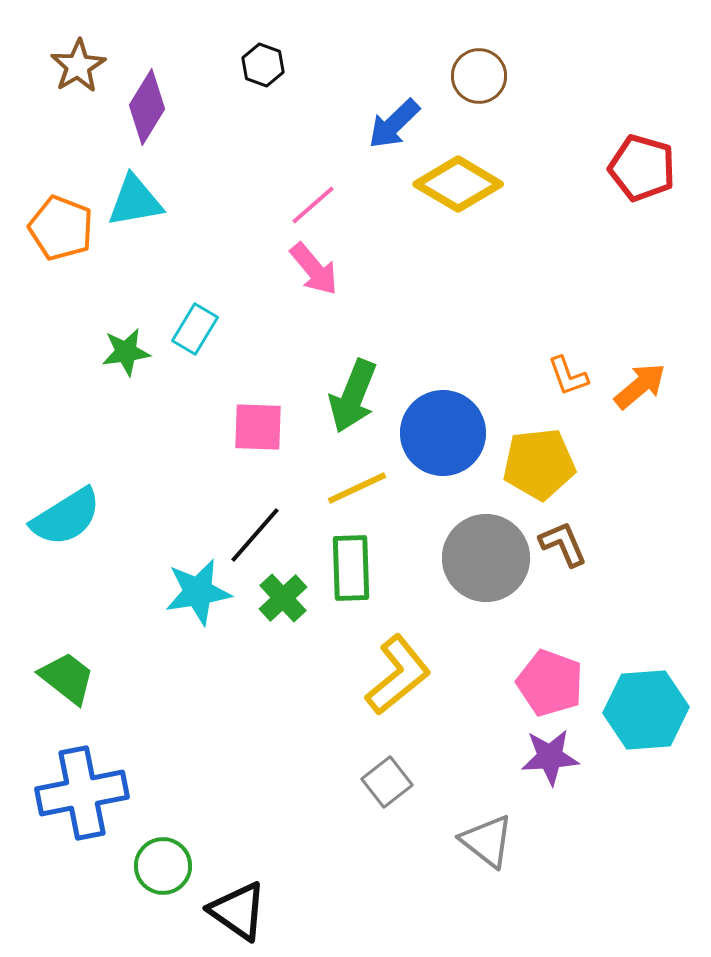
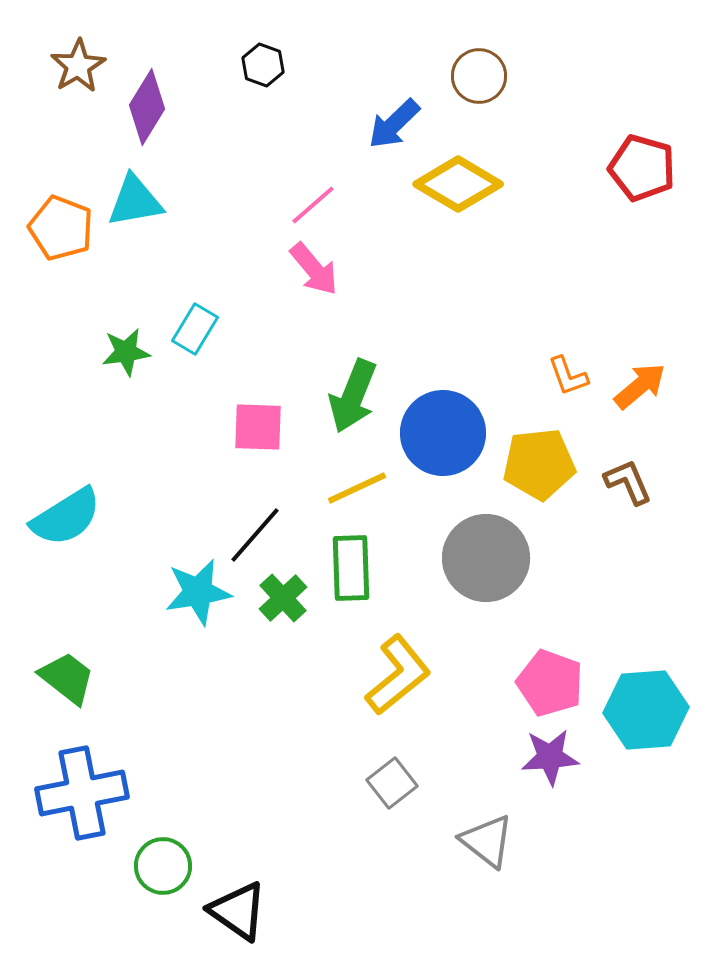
brown L-shape: moved 65 px right, 62 px up
gray square: moved 5 px right, 1 px down
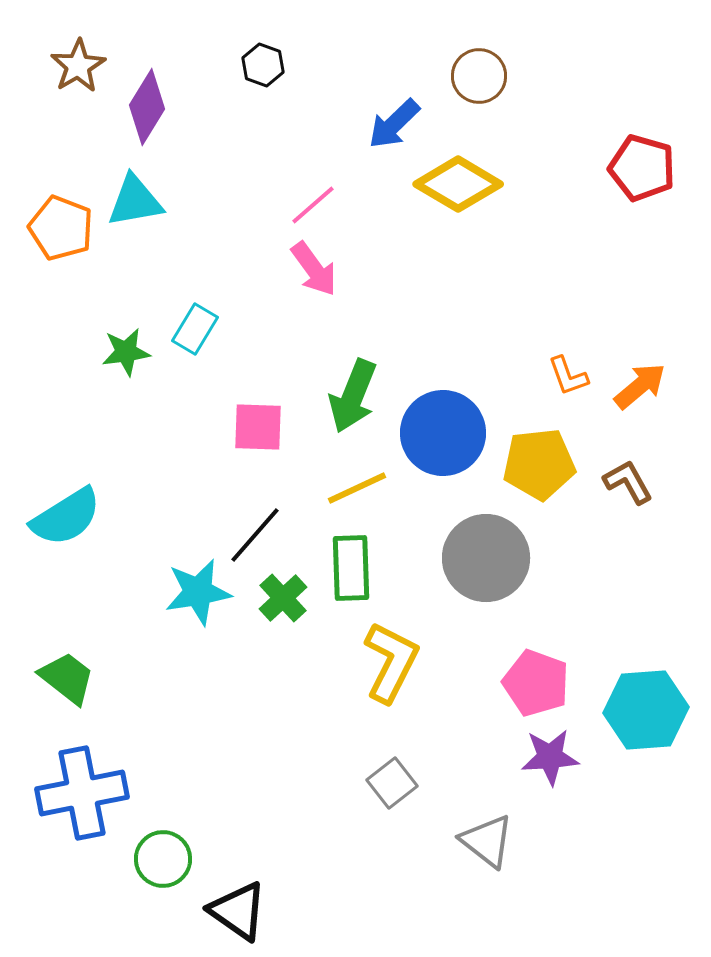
pink arrow: rotated 4 degrees clockwise
brown L-shape: rotated 6 degrees counterclockwise
yellow L-shape: moved 7 px left, 13 px up; rotated 24 degrees counterclockwise
pink pentagon: moved 14 px left
green circle: moved 7 px up
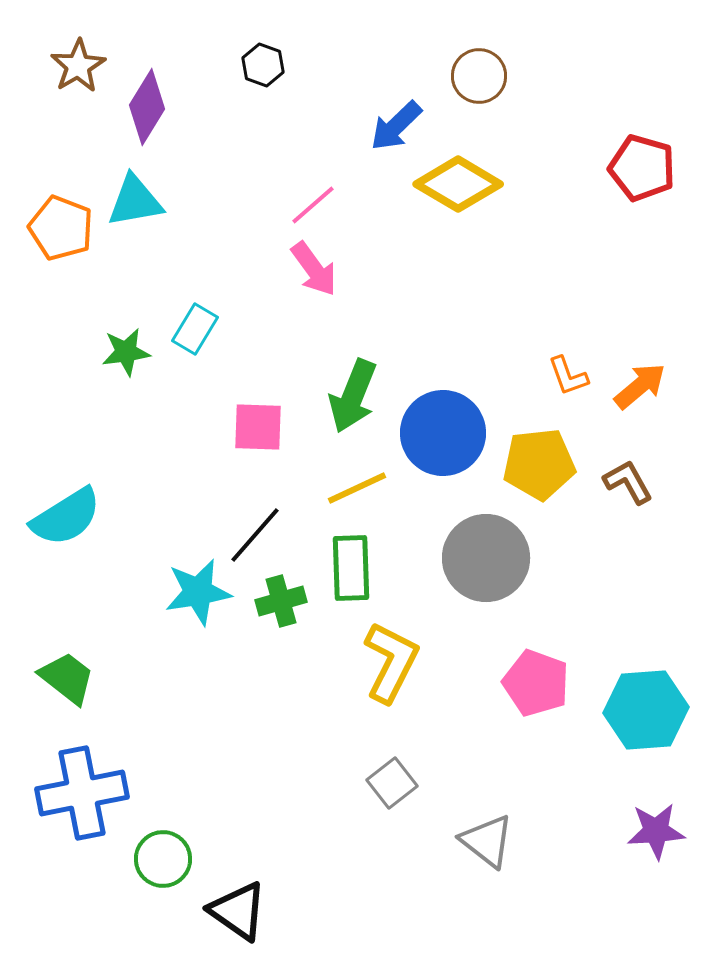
blue arrow: moved 2 px right, 2 px down
green cross: moved 2 px left, 3 px down; rotated 27 degrees clockwise
purple star: moved 106 px right, 74 px down
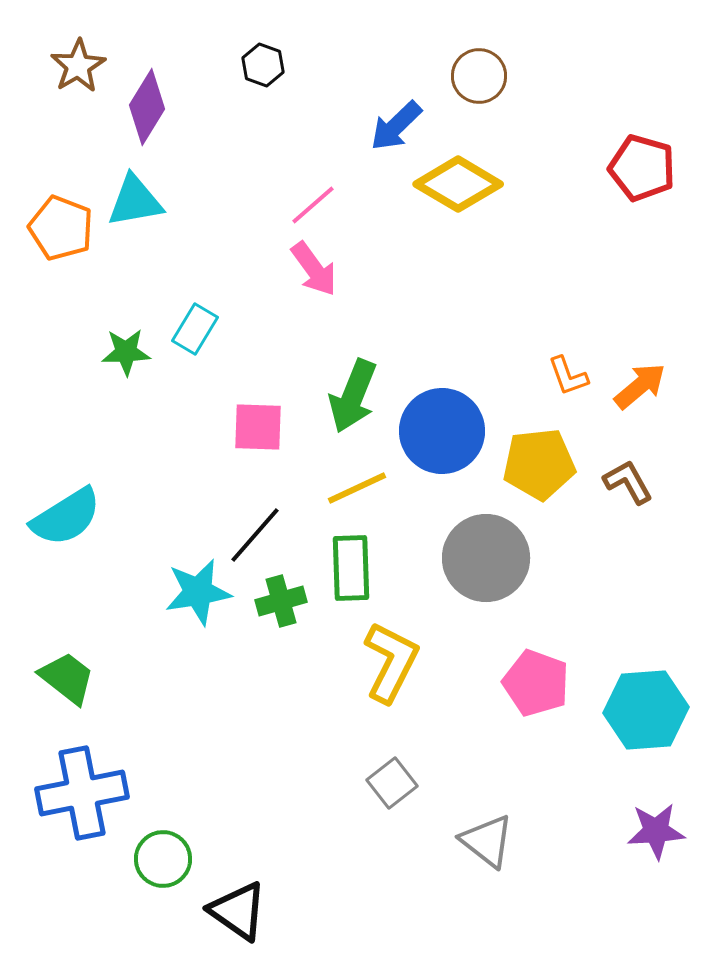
green star: rotated 6 degrees clockwise
blue circle: moved 1 px left, 2 px up
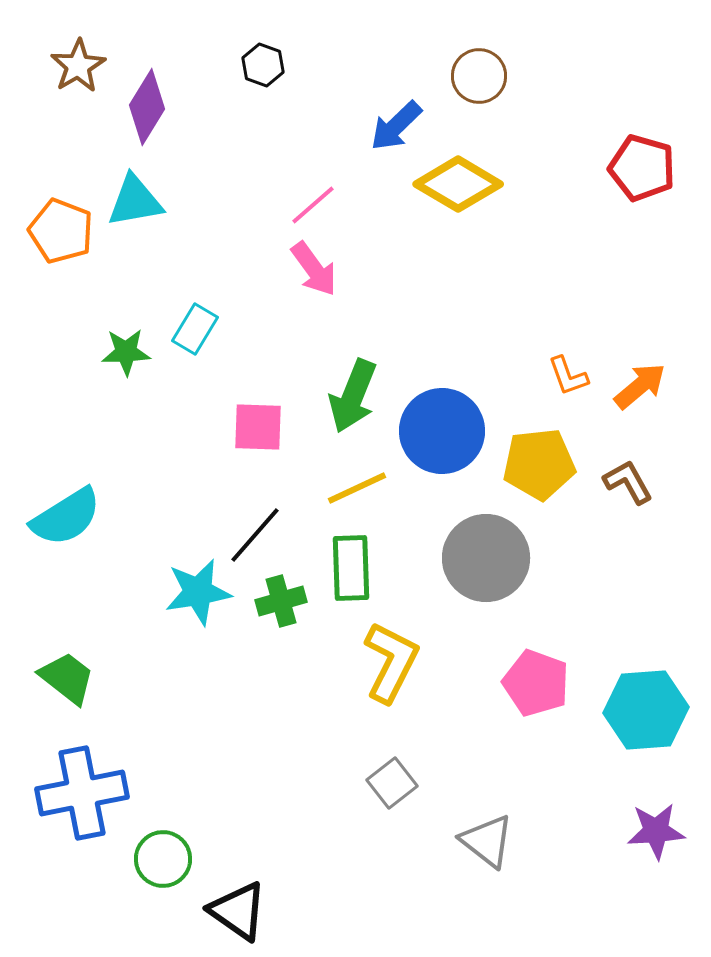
orange pentagon: moved 3 px down
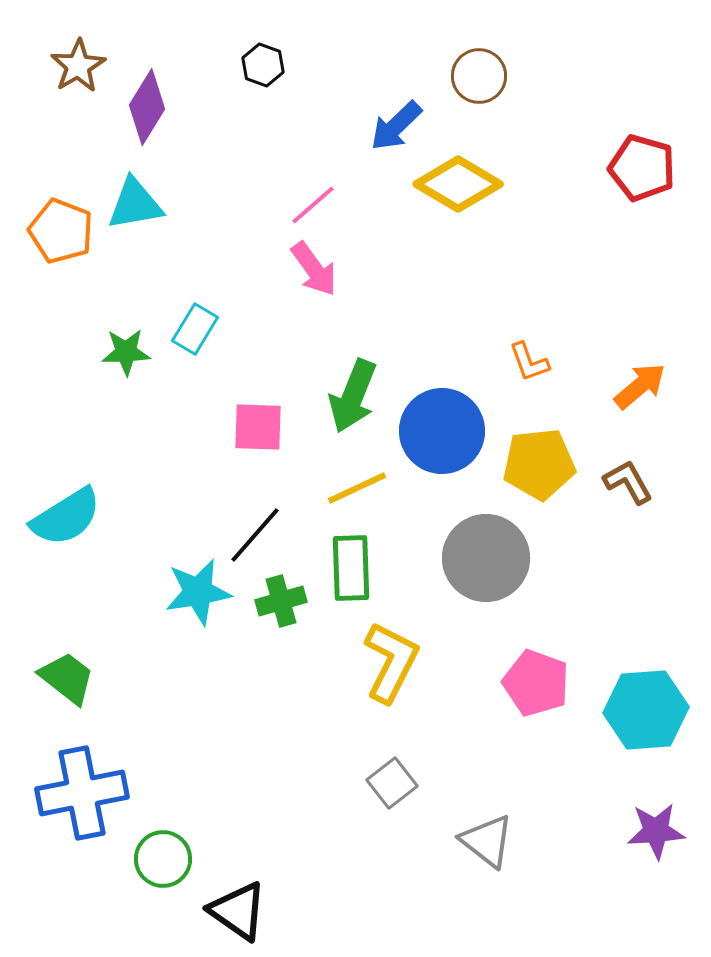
cyan triangle: moved 3 px down
orange L-shape: moved 39 px left, 14 px up
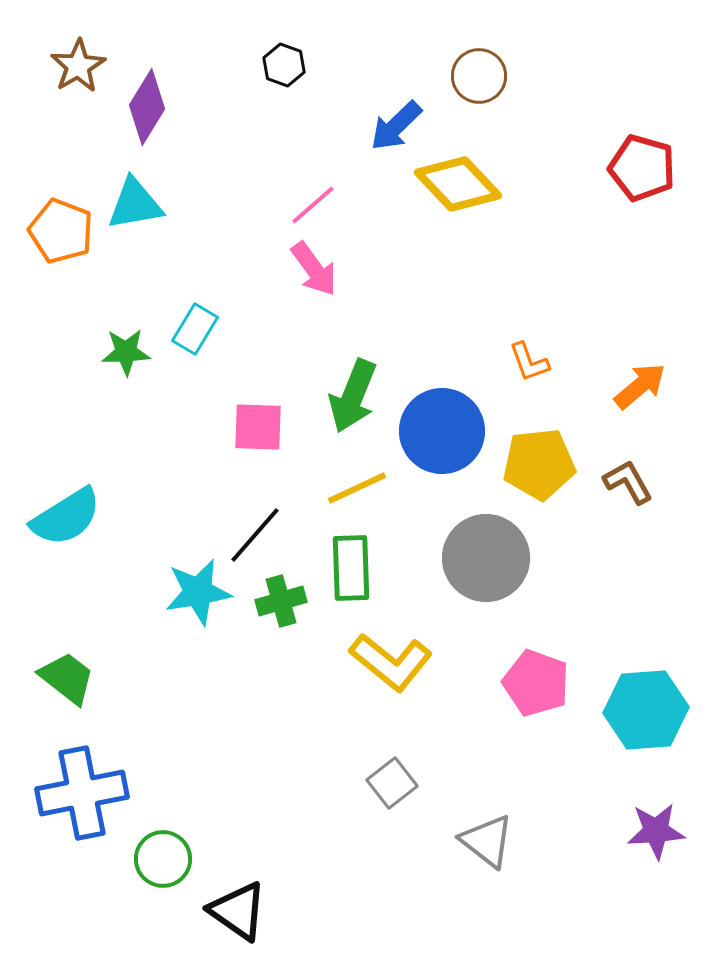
black hexagon: moved 21 px right
yellow diamond: rotated 16 degrees clockwise
yellow L-shape: rotated 102 degrees clockwise
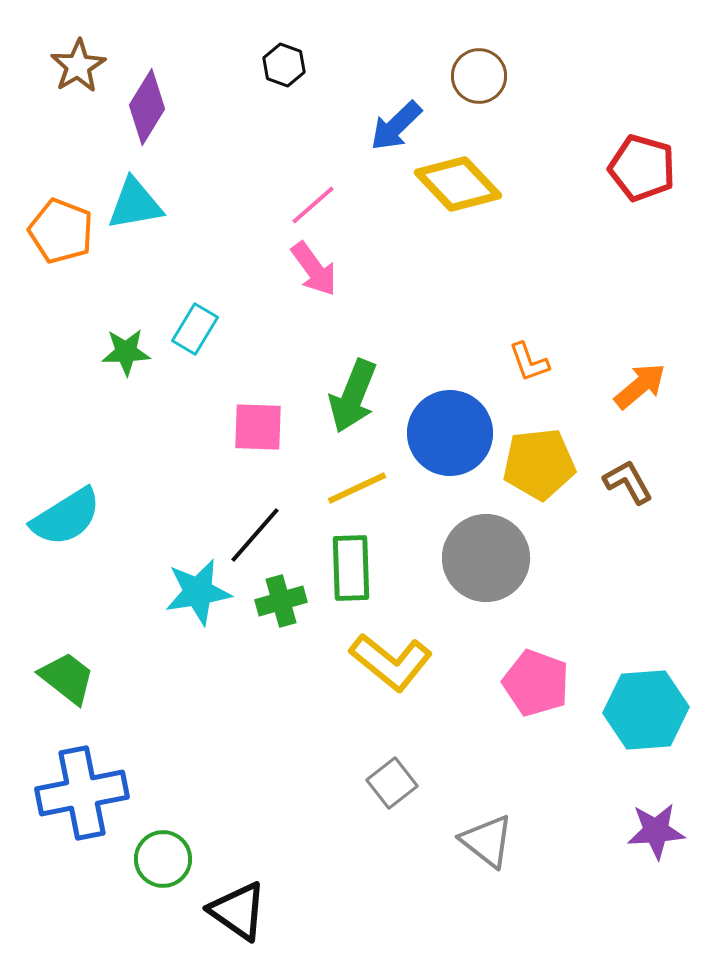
blue circle: moved 8 px right, 2 px down
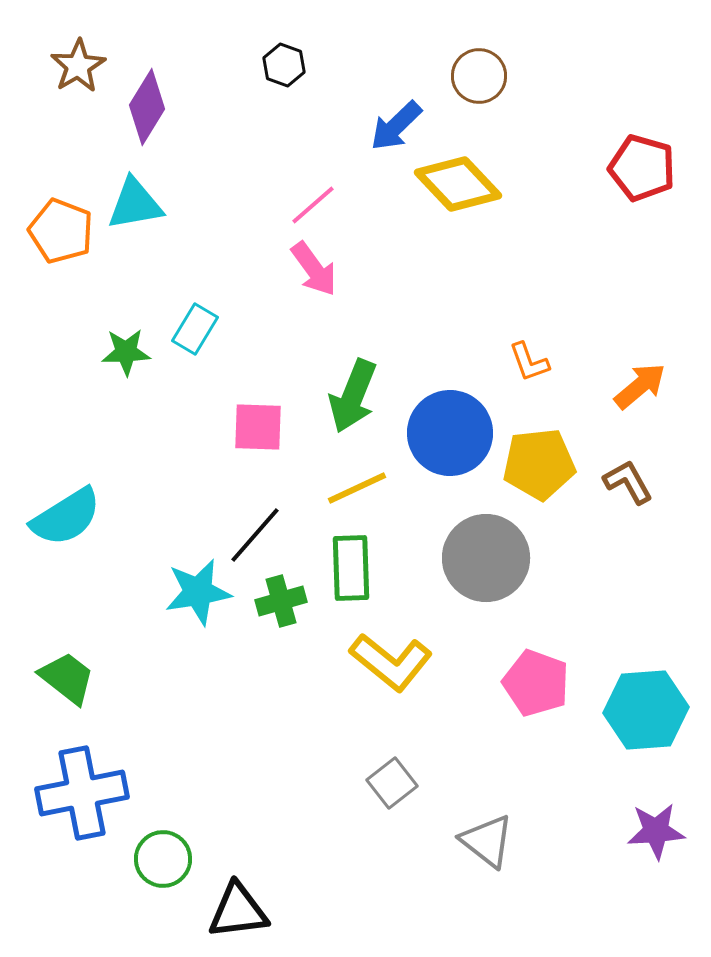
black triangle: rotated 42 degrees counterclockwise
